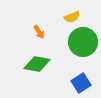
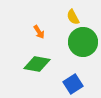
yellow semicircle: moved 1 px right; rotated 84 degrees clockwise
blue square: moved 8 px left, 1 px down
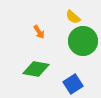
yellow semicircle: rotated 21 degrees counterclockwise
green circle: moved 1 px up
green diamond: moved 1 px left, 5 px down
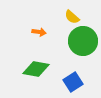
yellow semicircle: moved 1 px left
orange arrow: rotated 48 degrees counterclockwise
blue square: moved 2 px up
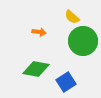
blue square: moved 7 px left
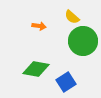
orange arrow: moved 6 px up
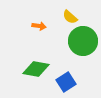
yellow semicircle: moved 2 px left
